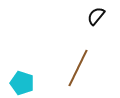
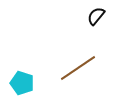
brown line: rotated 30 degrees clockwise
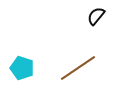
cyan pentagon: moved 15 px up
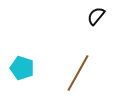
brown line: moved 5 px down; rotated 27 degrees counterclockwise
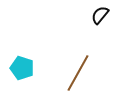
black semicircle: moved 4 px right, 1 px up
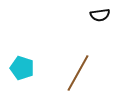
black semicircle: rotated 138 degrees counterclockwise
